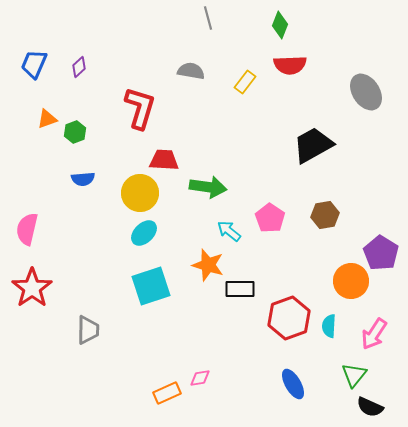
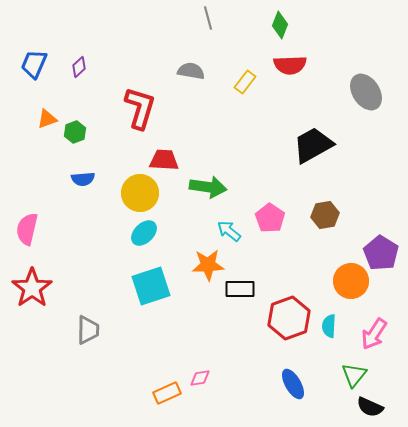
orange star: rotated 20 degrees counterclockwise
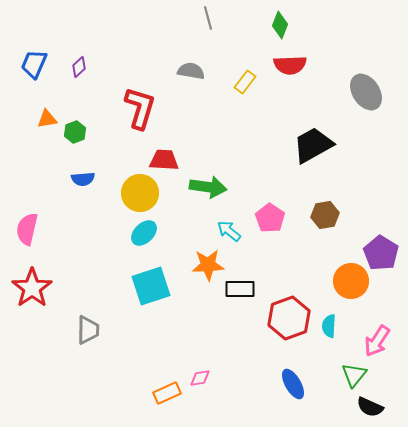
orange triangle: rotated 10 degrees clockwise
pink arrow: moved 3 px right, 7 px down
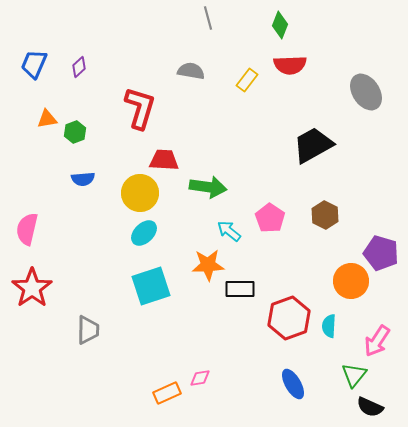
yellow rectangle: moved 2 px right, 2 px up
brown hexagon: rotated 24 degrees counterclockwise
purple pentagon: rotated 16 degrees counterclockwise
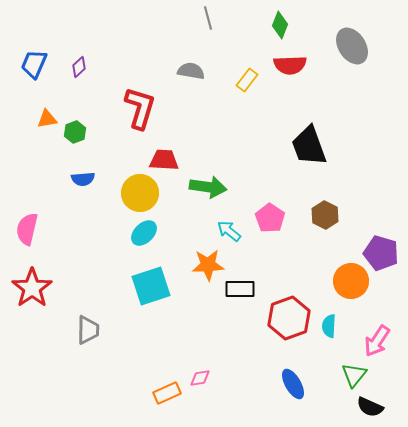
gray ellipse: moved 14 px left, 46 px up
black trapezoid: moved 4 px left, 1 px down; rotated 81 degrees counterclockwise
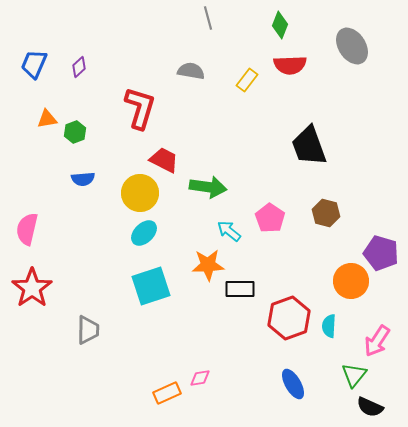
red trapezoid: rotated 24 degrees clockwise
brown hexagon: moved 1 px right, 2 px up; rotated 12 degrees counterclockwise
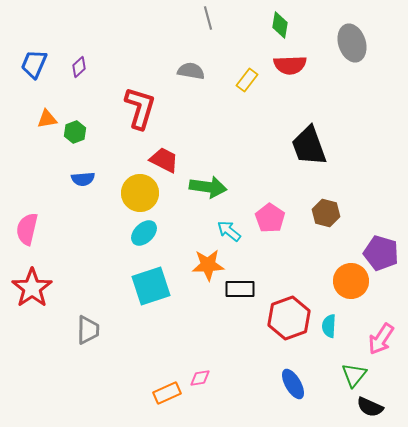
green diamond: rotated 12 degrees counterclockwise
gray ellipse: moved 3 px up; rotated 15 degrees clockwise
pink arrow: moved 4 px right, 2 px up
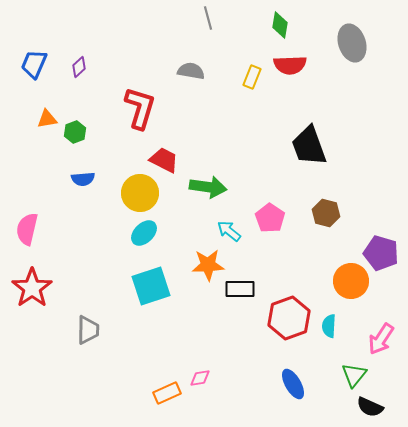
yellow rectangle: moved 5 px right, 3 px up; rotated 15 degrees counterclockwise
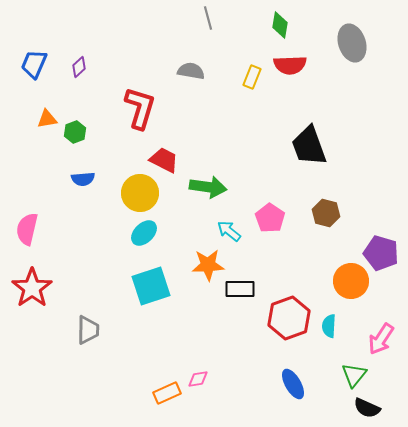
pink diamond: moved 2 px left, 1 px down
black semicircle: moved 3 px left, 1 px down
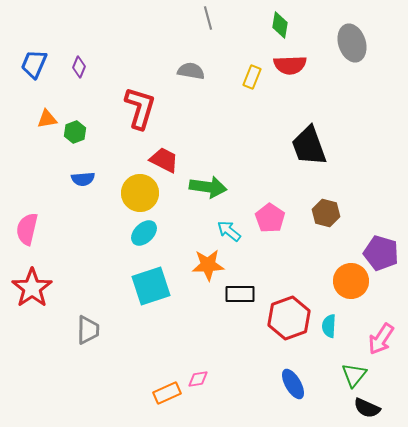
purple diamond: rotated 25 degrees counterclockwise
black rectangle: moved 5 px down
